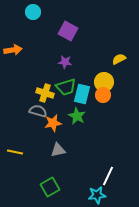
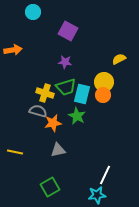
white line: moved 3 px left, 1 px up
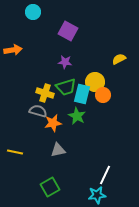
yellow circle: moved 9 px left
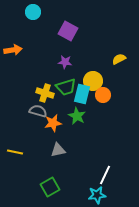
yellow circle: moved 2 px left, 1 px up
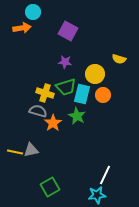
orange arrow: moved 9 px right, 22 px up
yellow semicircle: rotated 136 degrees counterclockwise
yellow circle: moved 2 px right, 7 px up
orange star: rotated 24 degrees counterclockwise
gray triangle: moved 27 px left
